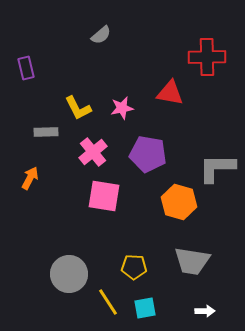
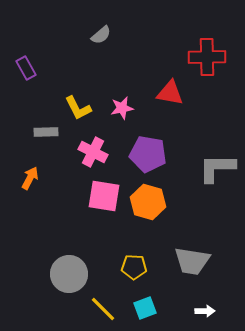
purple rectangle: rotated 15 degrees counterclockwise
pink cross: rotated 24 degrees counterclockwise
orange hexagon: moved 31 px left
yellow line: moved 5 px left, 7 px down; rotated 12 degrees counterclockwise
cyan square: rotated 10 degrees counterclockwise
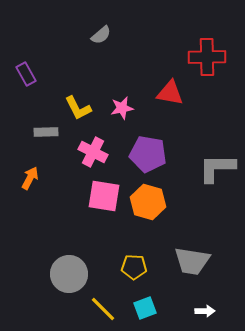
purple rectangle: moved 6 px down
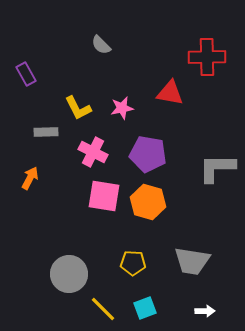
gray semicircle: moved 10 px down; rotated 85 degrees clockwise
yellow pentagon: moved 1 px left, 4 px up
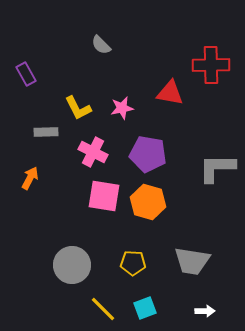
red cross: moved 4 px right, 8 px down
gray circle: moved 3 px right, 9 px up
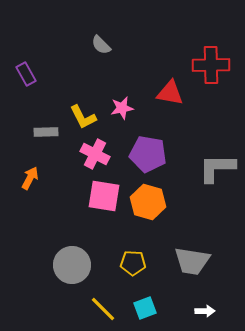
yellow L-shape: moved 5 px right, 9 px down
pink cross: moved 2 px right, 2 px down
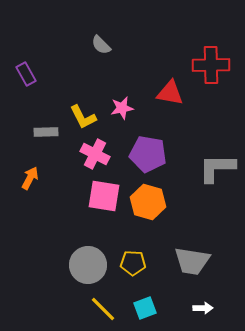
gray circle: moved 16 px right
white arrow: moved 2 px left, 3 px up
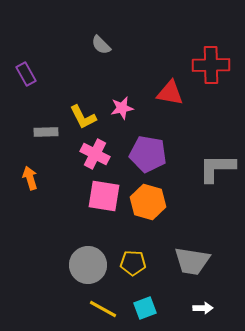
orange arrow: rotated 45 degrees counterclockwise
yellow line: rotated 16 degrees counterclockwise
